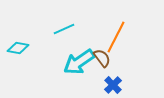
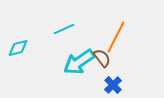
cyan diamond: rotated 25 degrees counterclockwise
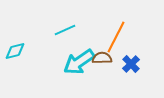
cyan line: moved 1 px right, 1 px down
cyan diamond: moved 3 px left, 3 px down
brown semicircle: rotated 54 degrees counterclockwise
blue cross: moved 18 px right, 21 px up
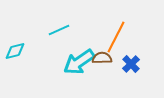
cyan line: moved 6 px left
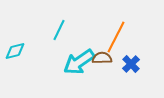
cyan line: rotated 40 degrees counterclockwise
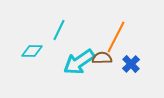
cyan diamond: moved 17 px right; rotated 15 degrees clockwise
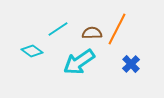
cyan line: moved 1 px left, 1 px up; rotated 30 degrees clockwise
orange line: moved 1 px right, 8 px up
cyan diamond: rotated 35 degrees clockwise
brown semicircle: moved 10 px left, 25 px up
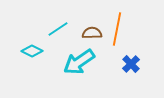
orange line: rotated 16 degrees counterclockwise
cyan diamond: rotated 10 degrees counterclockwise
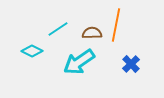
orange line: moved 1 px left, 4 px up
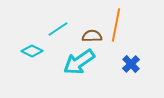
brown semicircle: moved 3 px down
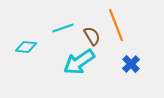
orange line: rotated 32 degrees counterclockwise
cyan line: moved 5 px right, 1 px up; rotated 15 degrees clockwise
brown semicircle: rotated 60 degrees clockwise
cyan diamond: moved 6 px left, 4 px up; rotated 20 degrees counterclockwise
